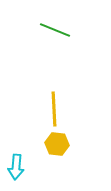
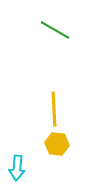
green line: rotated 8 degrees clockwise
cyan arrow: moved 1 px right, 1 px down
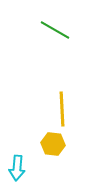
yellow line: moved 8 px right
yellow hexagon: moved 4 px left
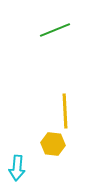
green line: rotated 52 degrees counterclockwise
yellow line: moved 3 px right, 2 px down
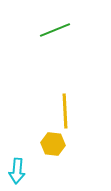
cyan arrow: moved 3 px down
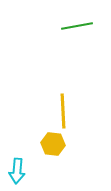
green line: moved 22 px right, 4 px up; rotated 12 degrees clockwise
yellow line: moved 2 px left
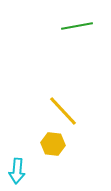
yellow line: rotated 40 degrees counterclockwise
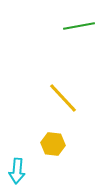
green line: moved 2 px right
yellow line: moved 13 px up
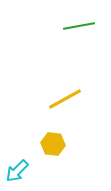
yellow line: moved 2 px right, 1 px down; rotated 76 degrees counterclockwise
cyan arrow: rotated 40 degrees clockwise
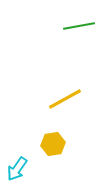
yellow hexagon: rotated 15 degrees counterclockwise
cyan arrow: moved 2 px up; rotated 10 degrees counterclockwise
